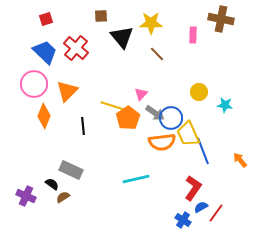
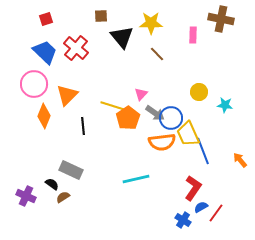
orange triangle: moved 4 px down
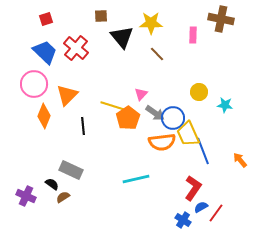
blue circle: moved 2 px right
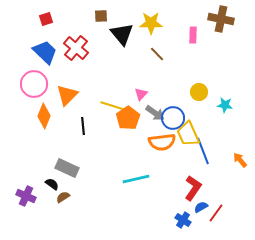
black triangle: moved 3 px up
gray rectangle: moved 4 px left, 2 px up
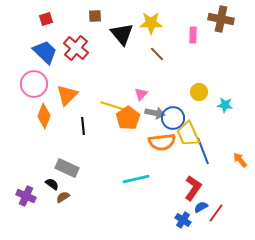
brown square: moved 6 px left
gray arrow: rotated 24 degrees counterclockwise
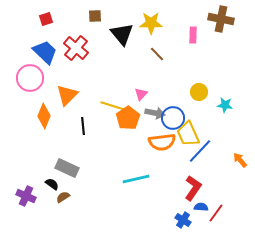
pink circle: moved 4 px left, 6 px up
blue line: moved 3 px left; rotated 64 degrees clockwise
blue semicircle: rotated 32 degrees clockwise
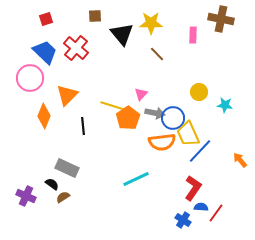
cyan line: rotated 12 degrees counterclockwise
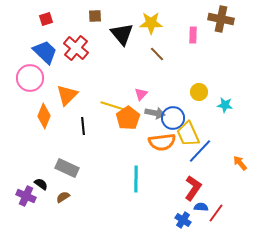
orange arrow: moved 3 px down
cyan line: rotated 64 degrees counterclockwise
black semicircle: moved 11 px left
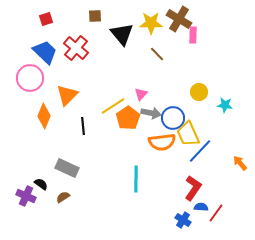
brown cross: moved 42 px left; rotated 20 degrees clockwise
yellow line: rotated 50 degrees counterclockwise
gray arrow: moved 4 px left
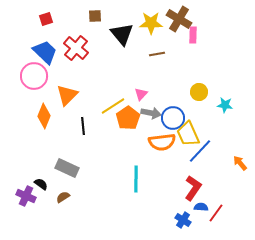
brown line: rotated 56 degrees counterclockwise
pink circle: moved 4 px right, 2 px up
